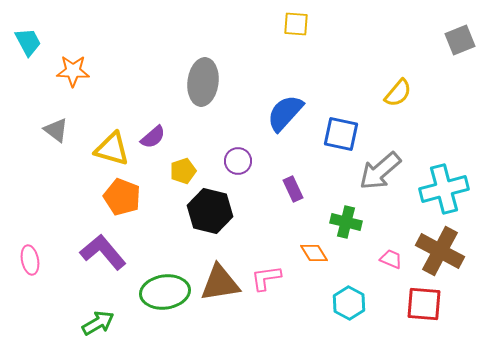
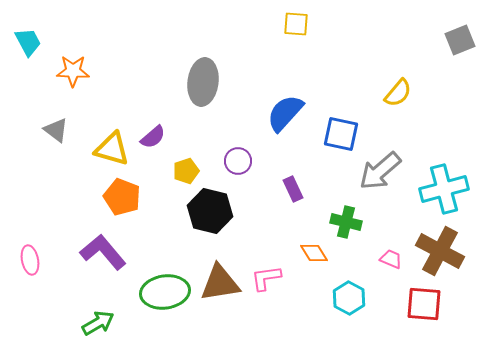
yellow pentagon: moved 3 px right
cyan hexagon: moved 5 px up
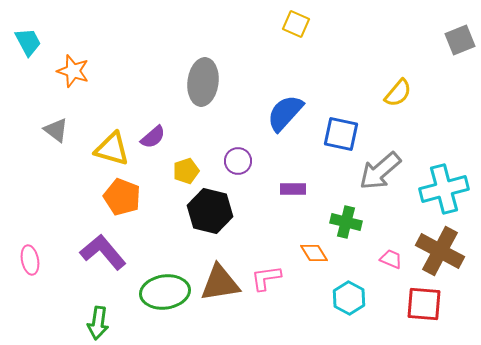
yellow square: rotated 20 degrees clockwise
orange star: rotated 16 degrees clockwise
purple rectangle: rotated 65 degrees counterclockwise
green arrow: rotated 128 degrees clockwise
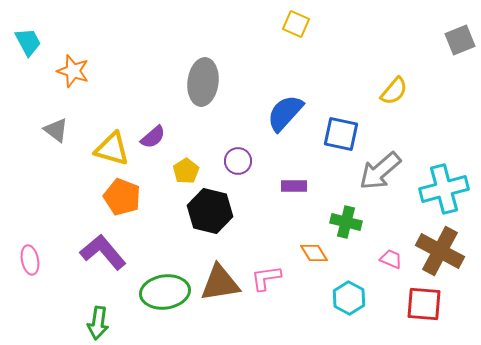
yellow semicircle: moved 4 px left, 2 px up
yellow pentagon: rotated 15 degrees counterclockwise
purple rectangle: moved 1 px right, 3 px up
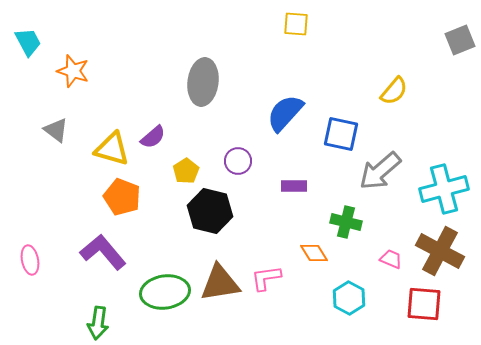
yellow square: rotated 20 degrees counterclockwise
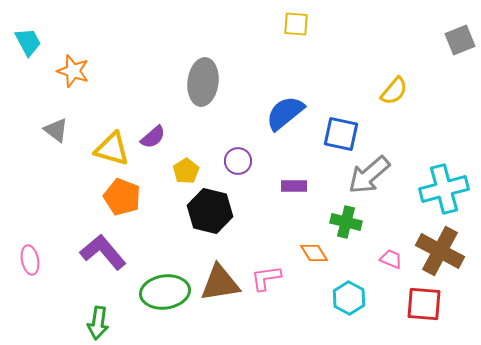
blue semicircle: rotated 9 degrees clockwise
gray arrow: moved 11 px left, 4 px down
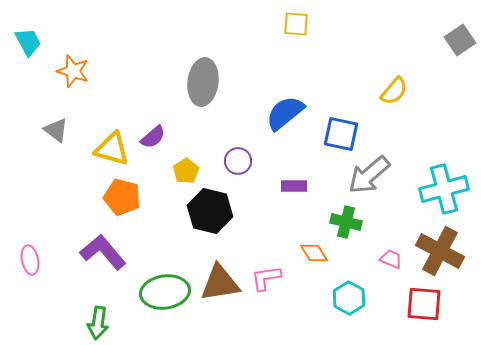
gray square: rotated 12 degrees counterclockwise
orange pentagon: rotated 6 degrees counterclockwise
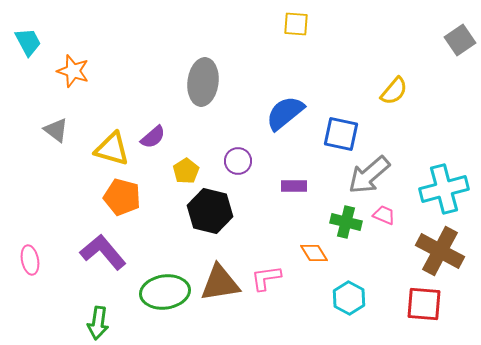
pink trapezoid: moved 7 px left, 44 px up
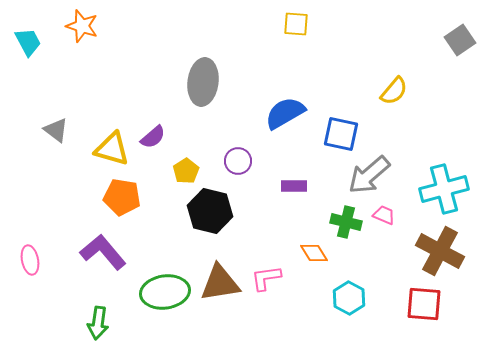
orange star: moved 9 px right, 45 px up
blue semicircle: rotated 9 degrees clockwise
orange pentagon: rotated 6 degrees counterclockwise
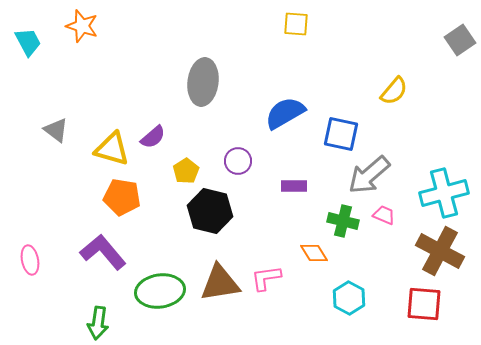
cyan cross: moved 4 px down
green cross: moved 3 px left, 1 px up
green ellipse: moved 5 px left, 1 px up
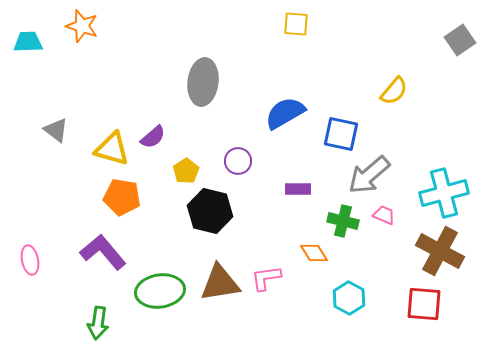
cyan trapezoid: rotated 64 degrees counterclockwise
purple rectangle: moved 4 px right, 3 px down
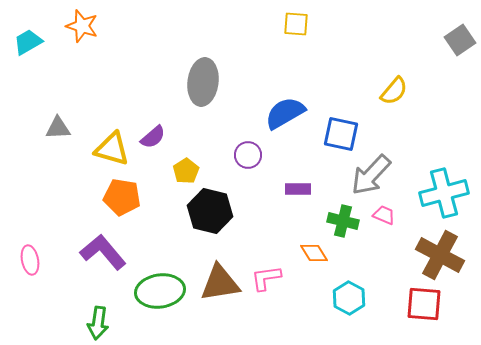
cyan trapezoid: rotated 28 degrees counterclockwise
gray triangle: moved 2 px right, 2 px up; rotated 40 degrees counterclockwise
purple circle: moved 10 px right, 6 px up
gray arrow: moved 2 px right; rotated 6 degrees counterclockwise
brown cross: moved 4 px down
